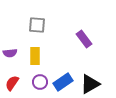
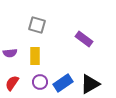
gray square: rotated 12 degrees clockwise
purple rectangle: rotated 18 degrees counterclockwise
blue rectangle: moved 1 px down
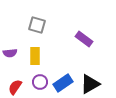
red semicircle: moved 3 px right, 4 px down
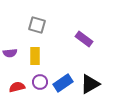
red semicircle: moved 2 px right; rotated 42 degrees clockwise
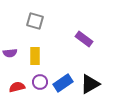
gray square: moved 2 px left, 4 px up
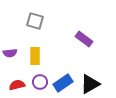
red semicircle: moved 2 px up
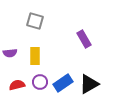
purple rectangle: rotated 24 degrees clockwise
black triangle: moved 1 px left
